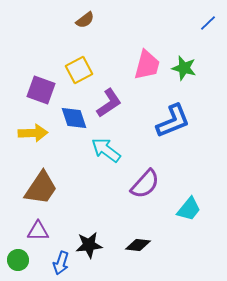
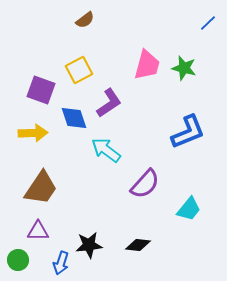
blue L-shape: moved 15 px right, 11 px down
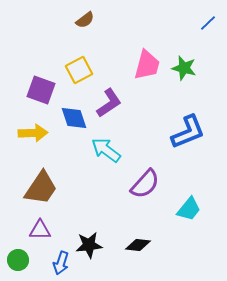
purple triangle: moved 2 px right, 1 px up
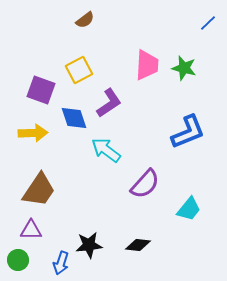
pink trapezoid: rotated 12 degrees counterclockwise
brown trapezoid: moved 2 px left, 2 px down
purple triangle: moved 9 px left
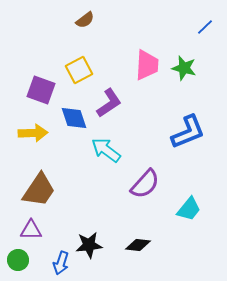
blue line: moved 3 px left, 4 px down
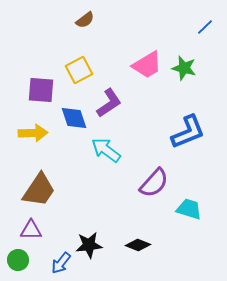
pink trapezoid: rotated 56 degrees clockwise
purple square: rotated 16 degrees counterclockwise
purple semicircle: moved 9 px right, 1 px up
cyan trapezoid: rotated 112 degrees counterclockwise
black diamond: rotated 15 degrees clockwise
blue arrow: rotated 20 degrees clockwise
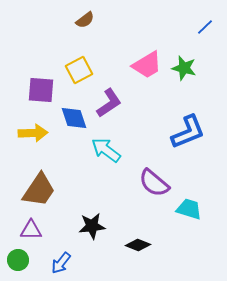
purple semicircle: rotated 88 degrees clockwise
black star: moved 3 px right, 19 px up
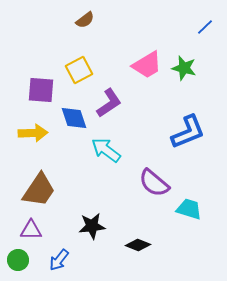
blue arrow: moved 2 px left, 3 px up
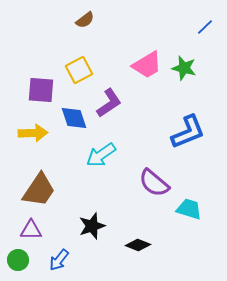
cyan arrow: moved 5 px left, 5 px down; rotated 72 degrees counterclockwise
black star: rotated 12 degrees counterclockwise
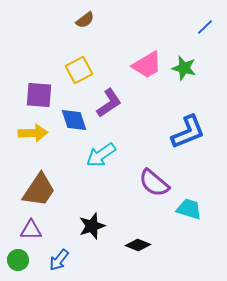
purple square: moved 2 px left, 5 px down
blue diamond: moved 2 px down
